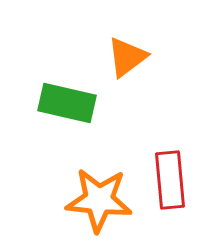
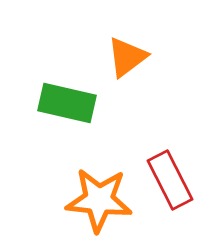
red rectangle: rotated 22 degrees counterclockwise
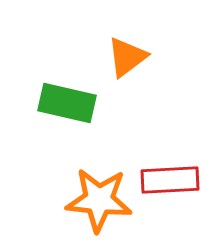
red rectangle: rotated 66 degrees counterclockwise
